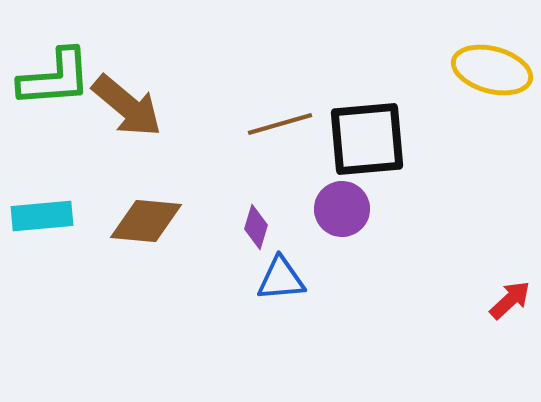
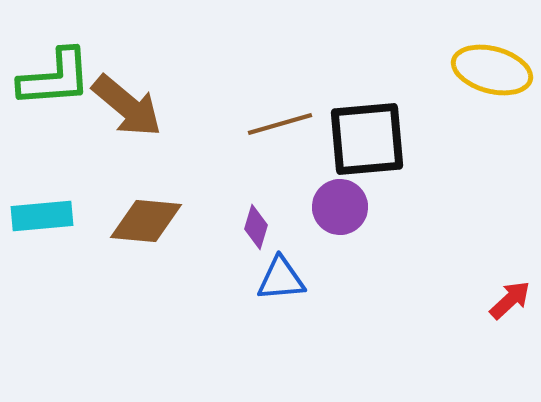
purple circle: moved 2 px left, 2 px up
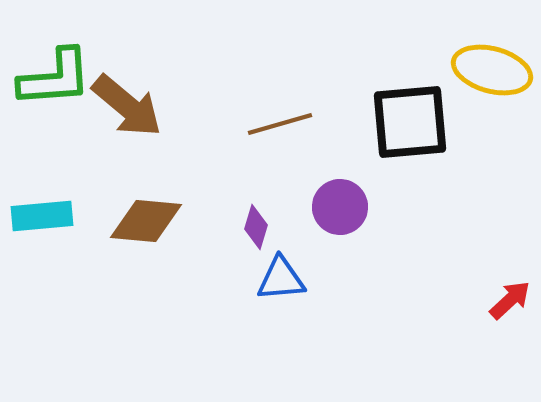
black square: moved 43 px right, 17 px up
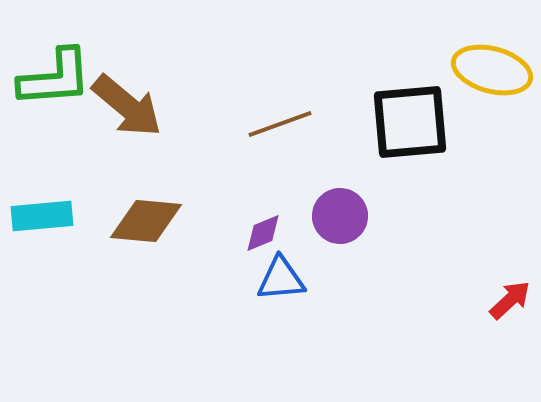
brown line: rotated 4 degrees counterclockwise
purple circle: moved 9 px down
purple diamond: moved 7 px right, 6 px down; rotated 51 degrees clockwise
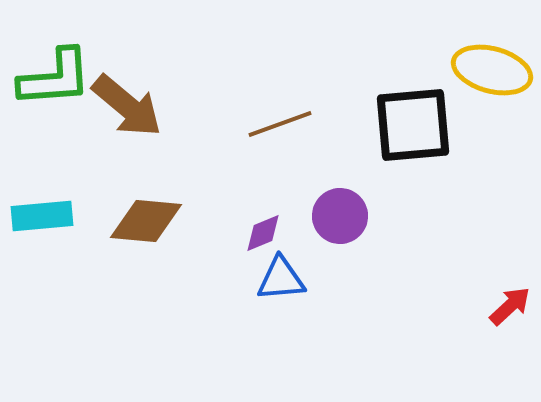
black square: moved 3 px right, 3 px down
red arrow: moved 6 px down
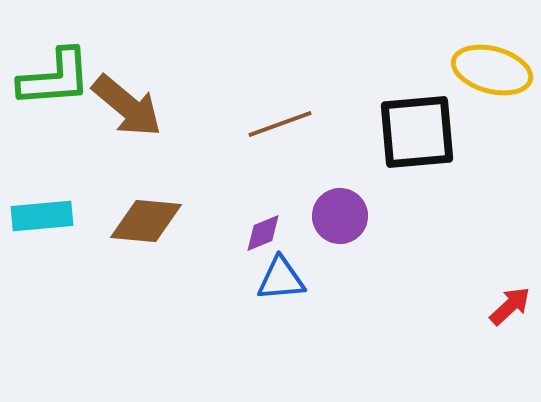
black square: moved 4 px right, 7 px down
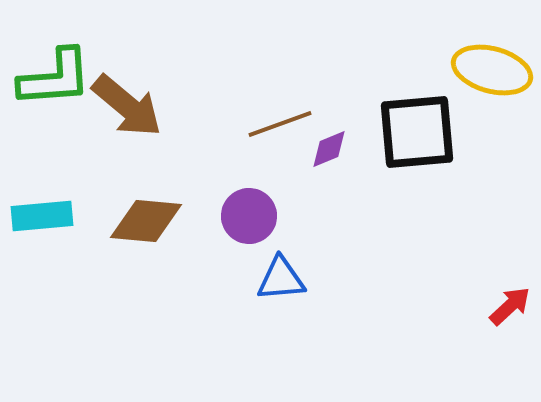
purple circle: moved 91 px left
purple diamond: moved 66 px right, 84 px up
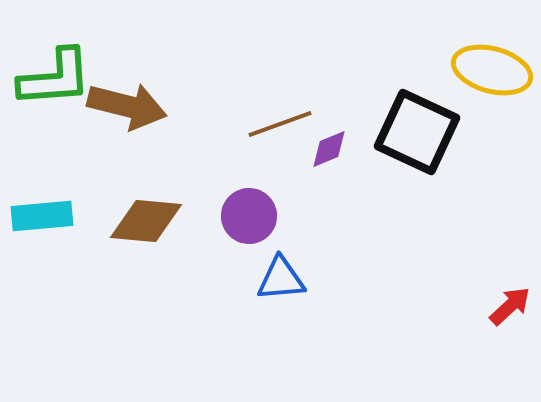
brown arrow: rotated 26 degrees counterclockwise
black square: rotated 30 degrees clockwise
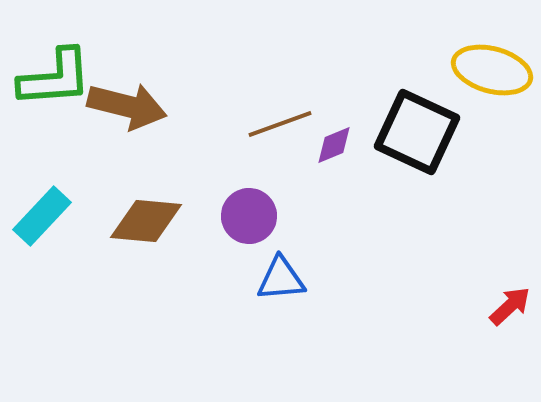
purple diamond: moved 5 px right, 4 px up
cyan rectangle: rotated 42 degrees counterclockwise
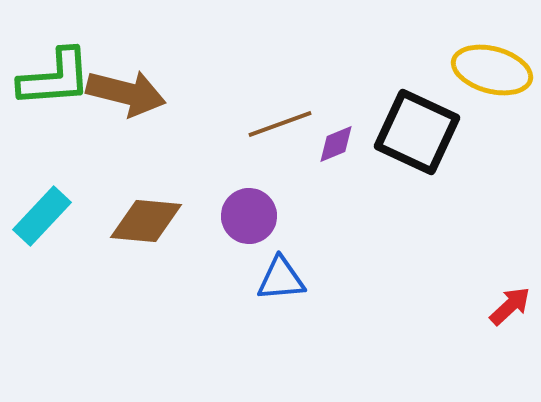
brown arrow: moved 1 px left, 13 px up
purple diamond: moved 2 px right, 1 px up
